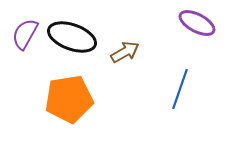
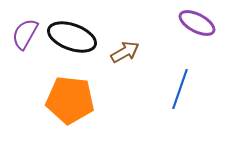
orange pentagon: moved 1 px right, 1 px down; rotated 15 degrees clockwise
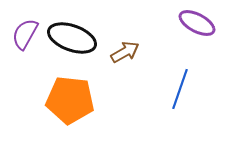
black ellipse: moved 1 px down
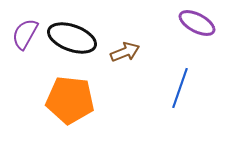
brown arrow: rotated 8 degrees clockwise
blue line: moved 1 px up
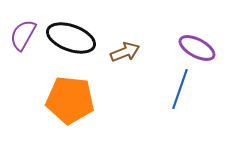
purple ellipse: moved 25 px down
purple semicircle: moved 2 px left, 1 px down
black ellipse: moved 1 px left
blue line: moved 1 px down
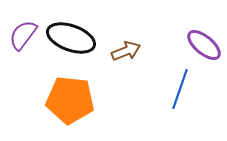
purple semicircle: rotated 8 degrees clockwise
purple ellipse: moved 7 px right, 3 px up; rotated 12 degrees clockwise
brown arrow: moved 1 px right, 1 px up
